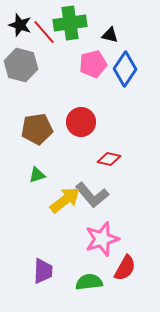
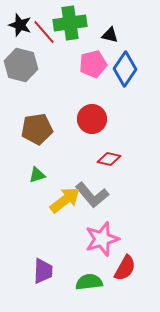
red circle: moved 11 px right, 3 px up
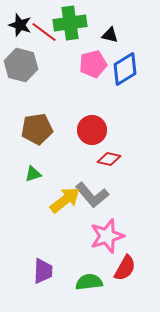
red line: rotated 12 degrees counterclockwise
blue diamond: rotated 24 degrees clockwise
red circle: moved 11 px down
green triangle: moved 4 px left, 1 px up
pink star: moved 5 px right, 3 px up
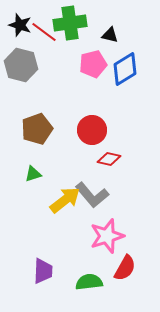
brown pentagon: rotated 12 degrees counterclockwise
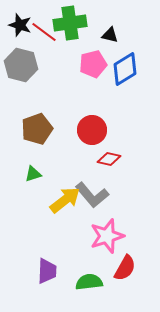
purple trapezoid: moved 4 px right
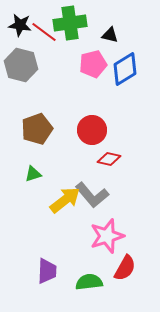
black star: rotated 10 degrees counterclockwise
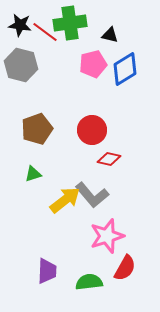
red line: moved 1 px right
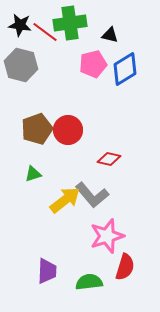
red circle: moved 24 px left
red semicircle: moved 1 px up; rotated 12 degrees counterclockwise
